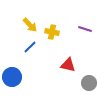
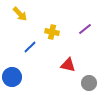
yellow arrow: moved 10 px left, 11 px up
purple line: rotated 56 degrees counterclockwise
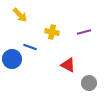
yellow arrow: moved 1 px down
purple line: moved 1 px left, 3 px down; rotated 24 degrees clockwise
blue line: rotated 64 degrees clockwise
red triangle: rotated 14 degrees clockwise
blue circle: moved 18 px up
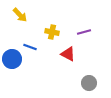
red triangle: moved 11 px up
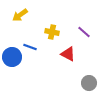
yellow arrow: rotated 98 degrees clockwise
purple line: rotated 56 degrees clockwise
blue circle: moved 2 px up
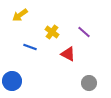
yellow cross: rotated 24 degrees clockwise
blue circle: moved 24 px down
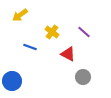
gray circle: moved 6 px left, 6 px up
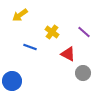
gray circle: moved 4 px up
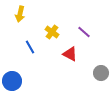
yellow arrow: moved 1 px up; rotated 42 degrees counterclockwise
blue line: rotated 40 degrees clockwise
red triangle: moved 2 px right
gray circle: moved 18 px right
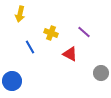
yellow cross: moved 1 px left, 1 px down; rotated 16 degrees counterclockwise
